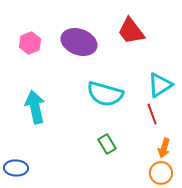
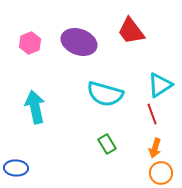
orange arrow: moved 9 px left
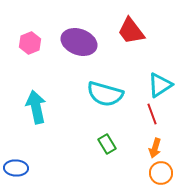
cyan arrow: moved 1 px right
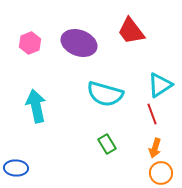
purple ellipse: moved 1 px down
cyan arrow: moved 1 px up
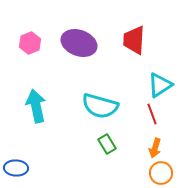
red trapezoid: moved 3 px right, 9 px down; rotated 40 degrees clockwise
cyan semicircle: moved 5 px left, 12 px down
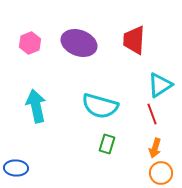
green rectangle: rotated 48 degrees clockwise
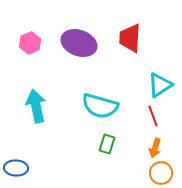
red trapezoid: moved 4 px left, 2 px up
red line: moved 1 px right, 2 px down
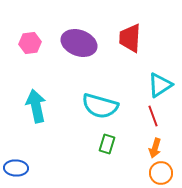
pink hexagon: rotated 15 degrees clockwise
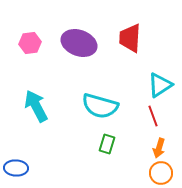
cyan arrow: rotated 16 degrees counterclockwise
orange arrow: moved 4 px right
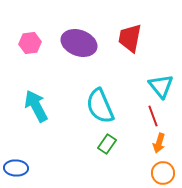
red trapezoid: rotated 8 degrees clockwise
cyan triangle: moved 1 px right, 1 px down; rotated 36 degrees counterclockwise
cyan semicircle: rotated 51 degrees clockwise
green rectangle: rotated 18 degrees clockwise
orange arrow: moved 5 px up
orange circle: moved 2 px right
